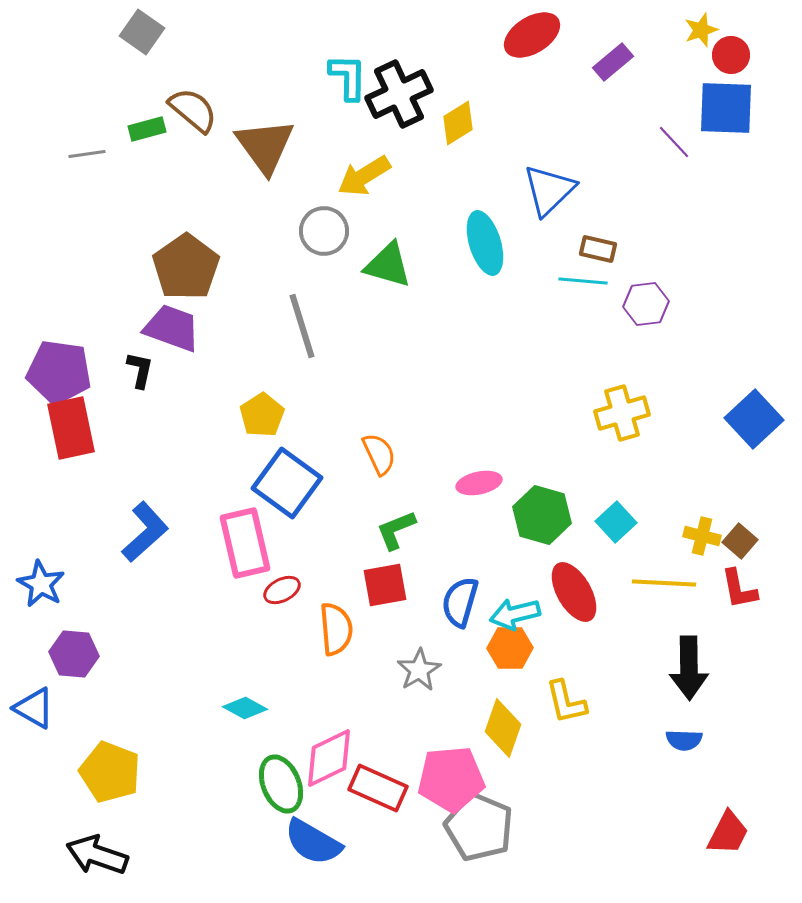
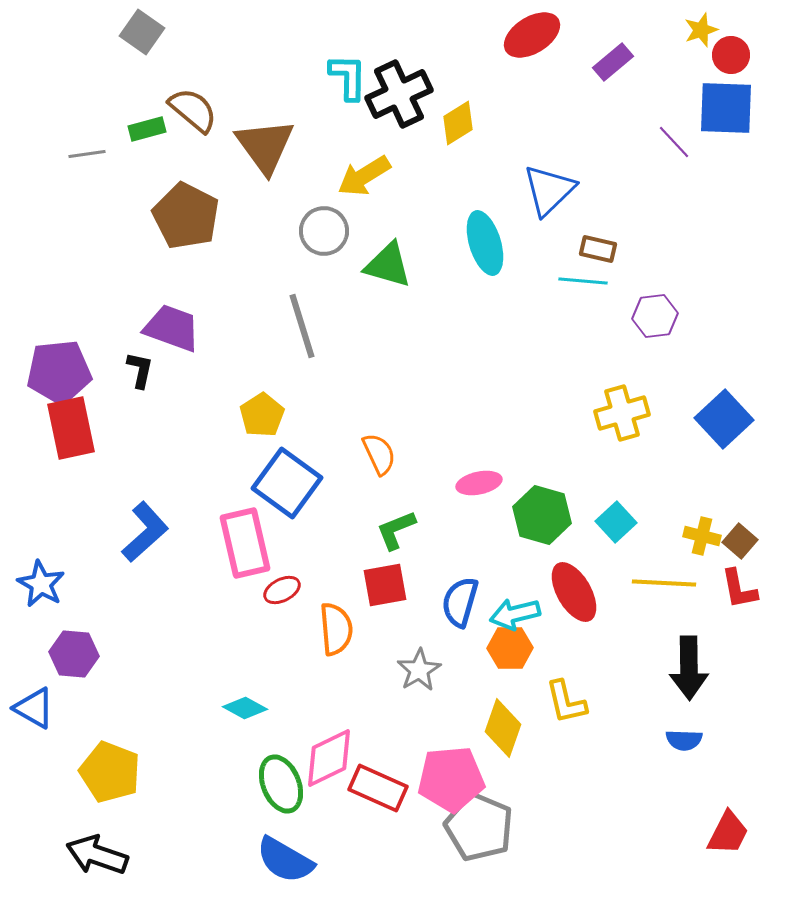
brown pentagon at (186, 267): moved 51 px up; rotated 10 degrees counterclockwise
purple hexagon at (646, 304): moved 9 px right, 12 px down
purple pentagon at (59, 372): rotated 14 degrees counterclockwise
blue square at (754, 419): moved 30 px left
blue semicircle at (313, 842): moved 28 px left, 18 px down
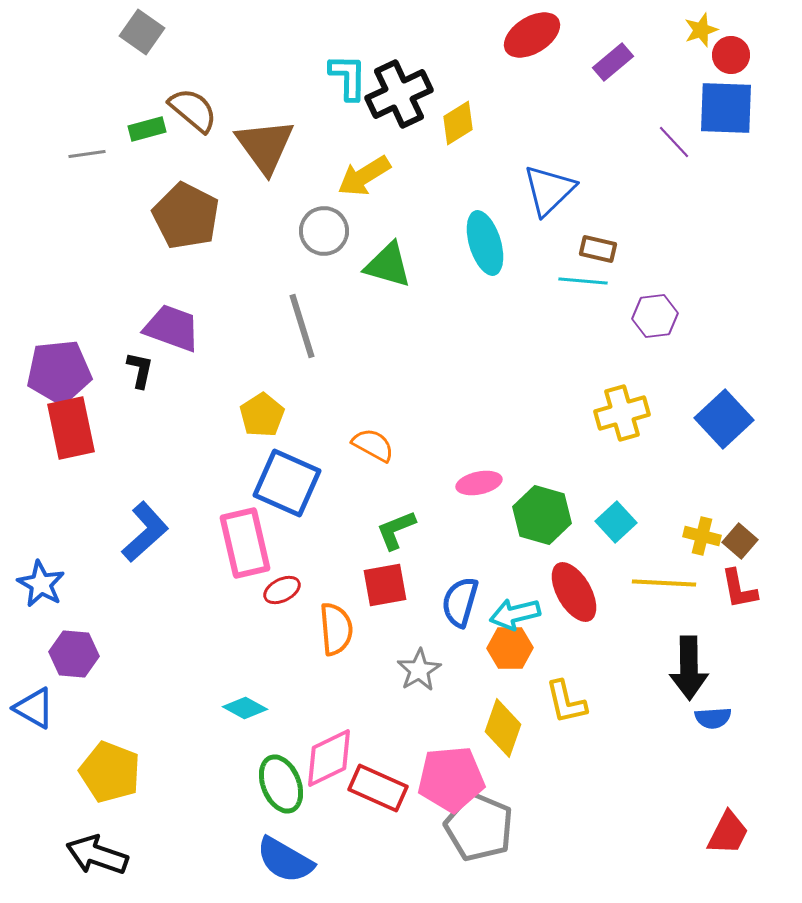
orange semicircle at (379, 454): moved 6 px left, 9 px up; rotated 36 degrees counterclockwise
blue square at (287, 483): rotated 12 degrees counterclockwise
blue semicircle at (684, 740): moved 29 px right, 22 px up; rotated 6 degrees counterclockwise
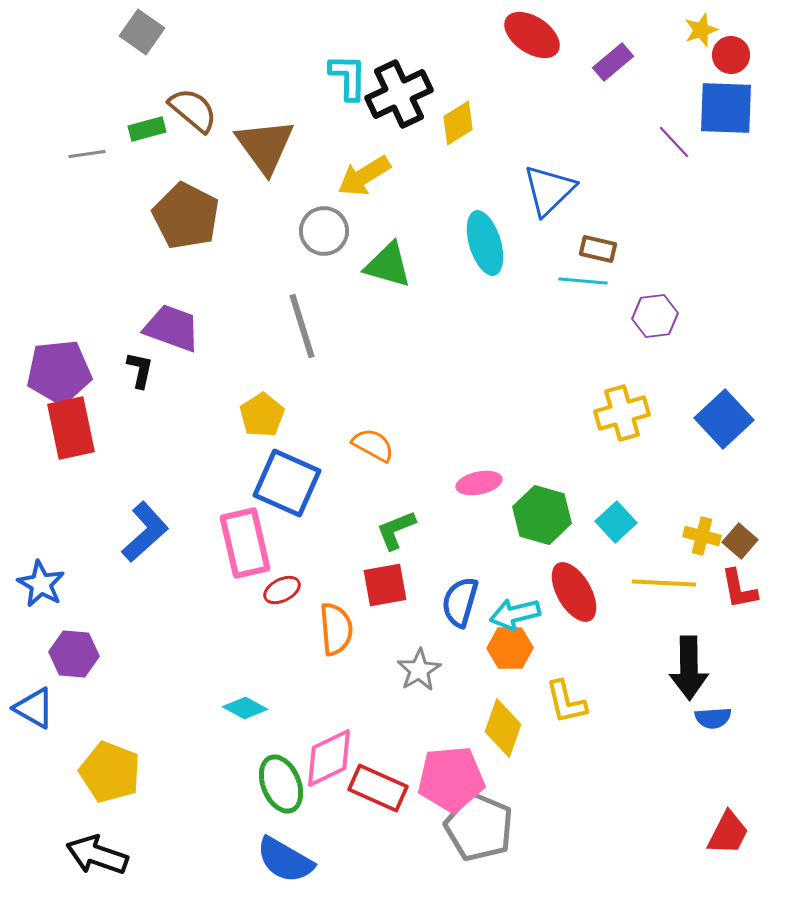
red ellipse at (532, 35): rotated 66 degrees clockwise
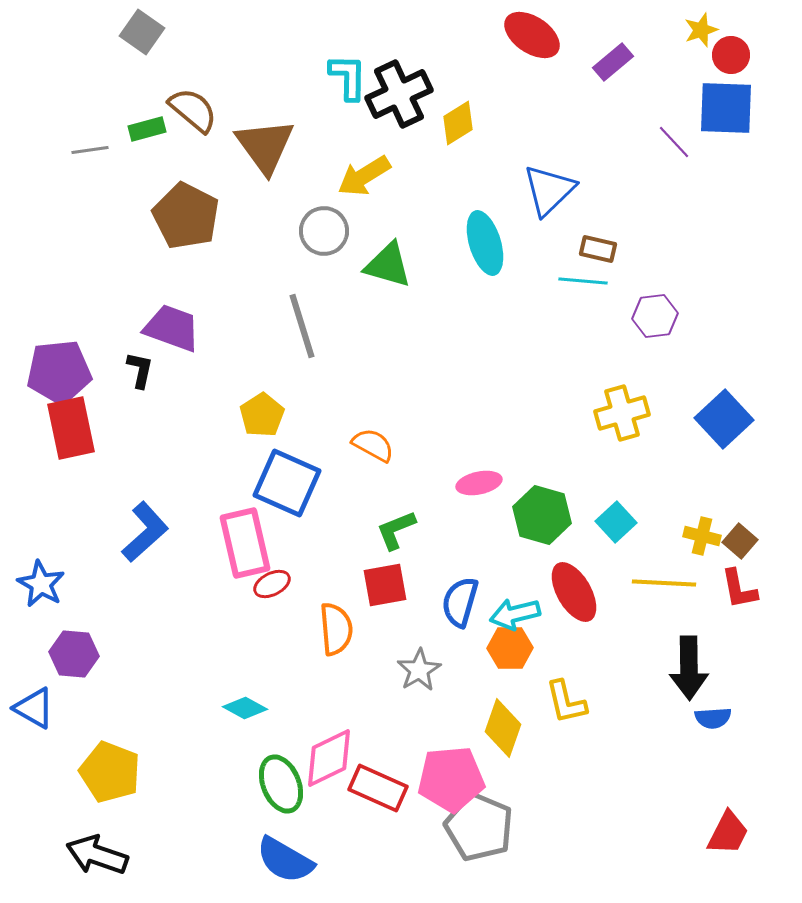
gray line at (87, 154): moved 3 px right, 4 px up
red ellipse at (282, 590): moved 10 px left, 6 px up
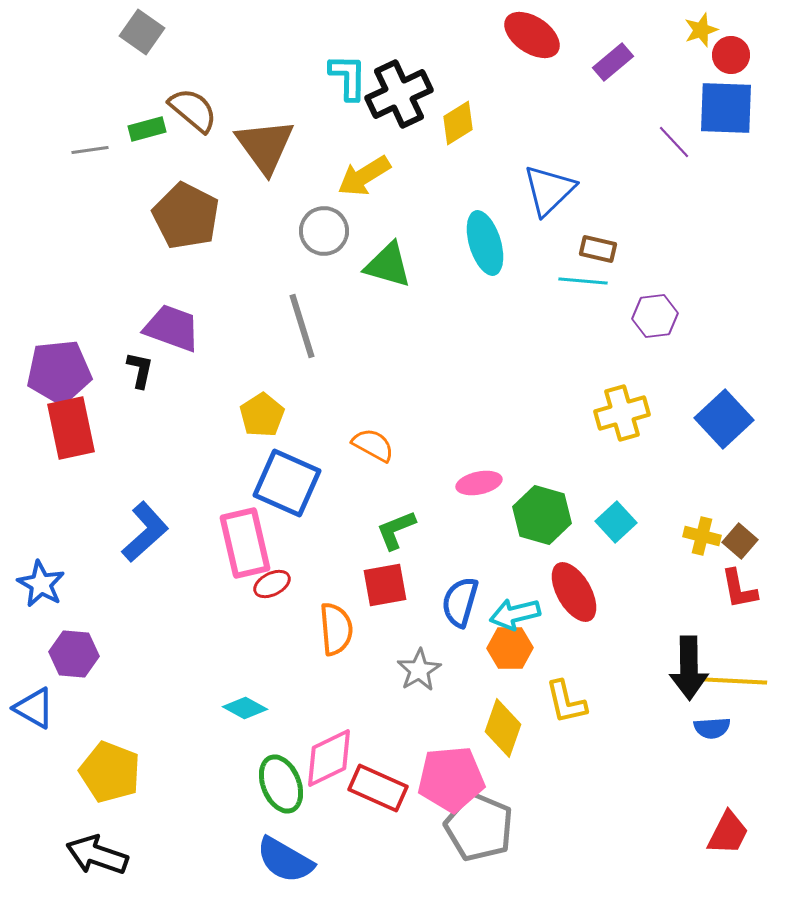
yellow line at (664, 583): moved 71 px right, 98 px down
blue semicircle at (713, 718): moved 1 px left, 10 px down
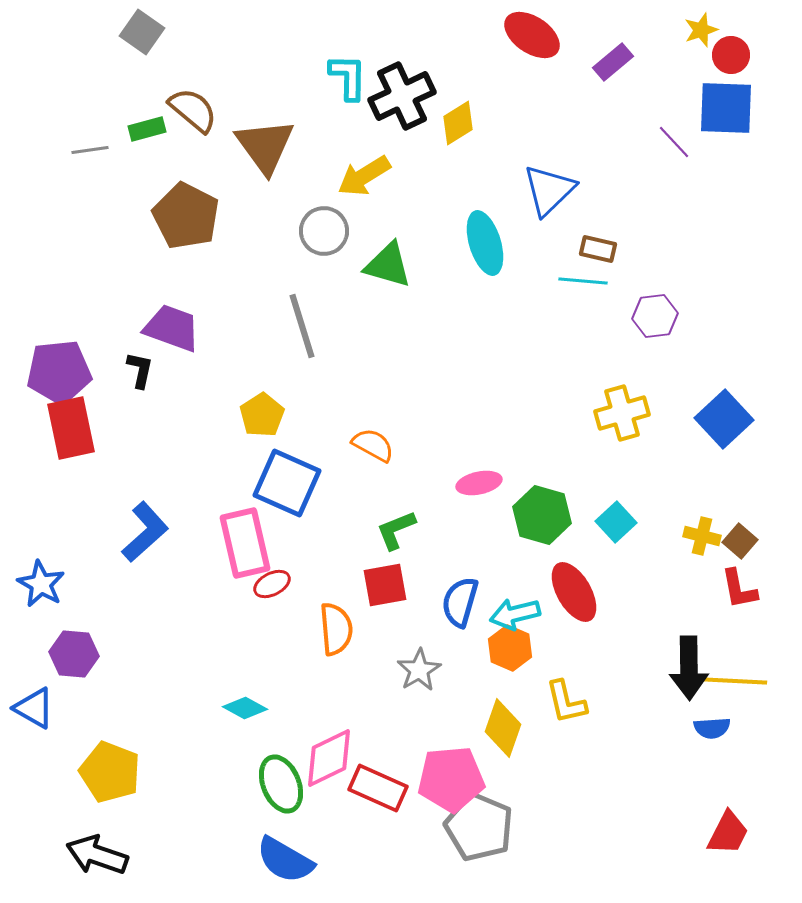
black cross at (399, 94): moved 3 px right, 2 px down
orange hexagon at (510, 648): rotated 24 degrees clockwise
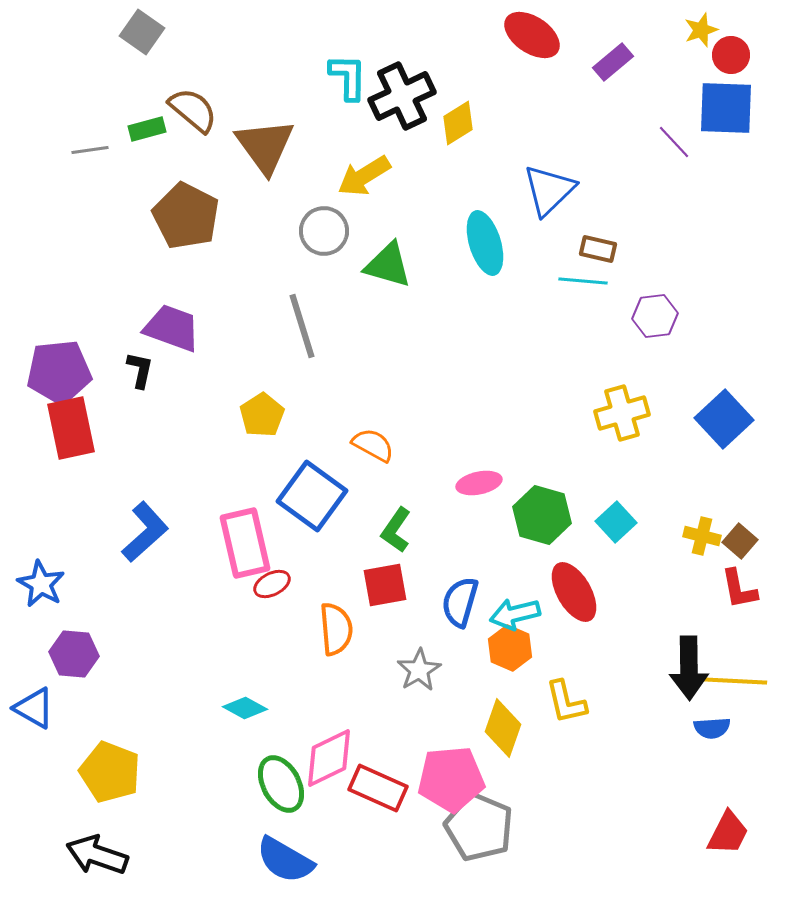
blue square at (287, 483): moved 25 px right, 13 px down; rotated 12 degrees clockwise
green L-shape at (396, 530): rotated 33 degrees counterclockwise
green ellipse at (281, 784): rotated 6 degrees counterclockwise
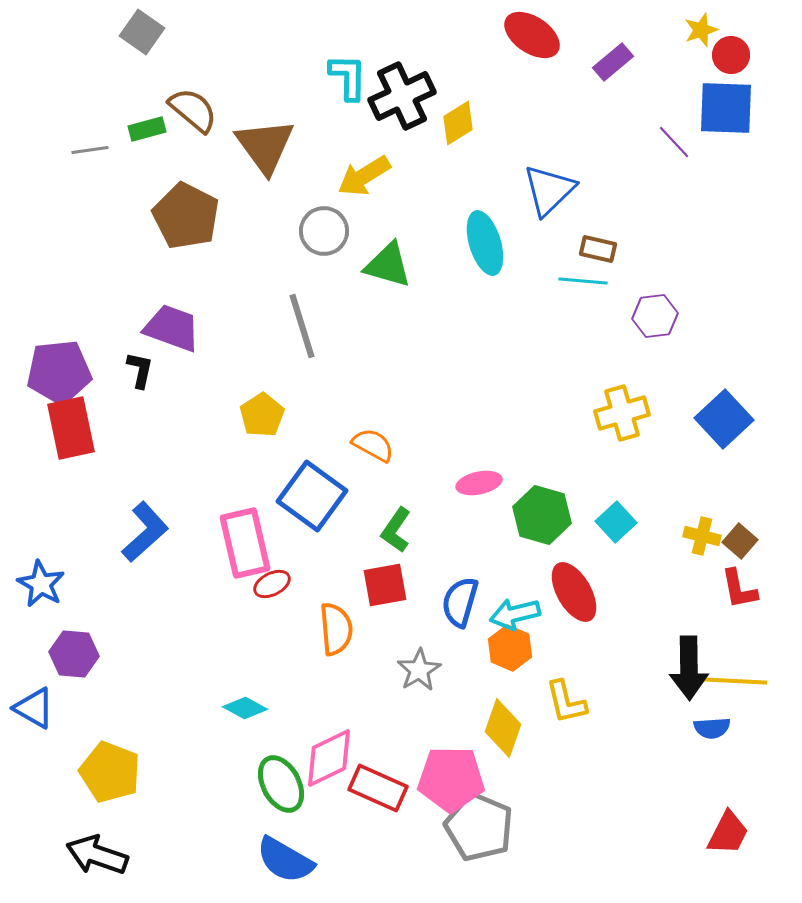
pink pentagon at (451, 779): rotated 6 degrees clockwise
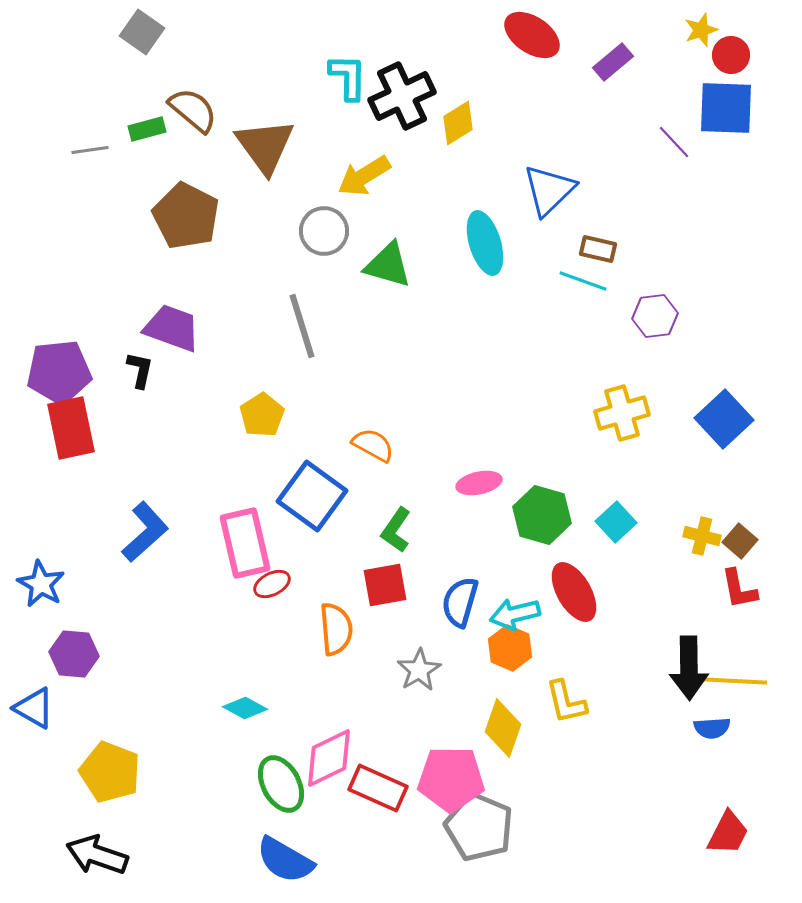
cyan line at (583, 281): rotated 15 degrees clockwise
